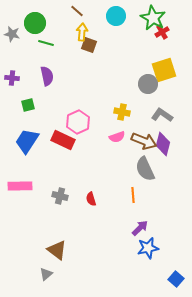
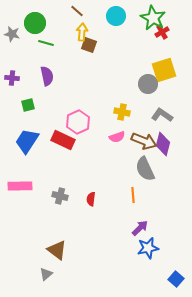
red semicircle: rotated 24 degrees clockwise
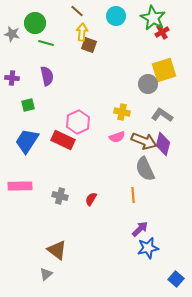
red semicircle: rotated 24 degrees clockwise
purple arrow: moved 1 px down
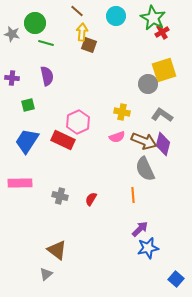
pink rectangle: moved 3 px up
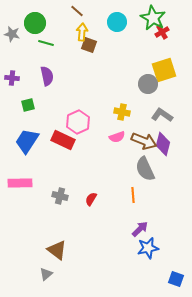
cyan circle: moved 1 px right, 6 px down
blue square: rotated 21 degrees counterclockwise
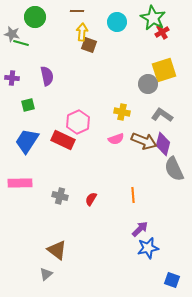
brown line: rotated 40 degrees counterclockwise
green circle: moved 6 px up
green line: moved 25 px left
pink semicircle: moved 1 px left, 2 px down
gray semicircle: moved 29 px right
blue square: moved 4 px left, 1 px down
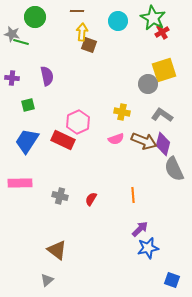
cyan circle: moved 1 px right, 1 px up
green line: moved 1 px up
gray triangle: moved 1 px right, 6 px down
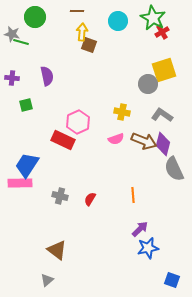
green square: moved 2 px left
blue trapezoid: moved 24 px down
red semicircle: moved 1 px left
